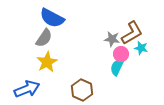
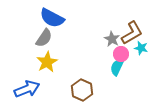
gray star: rotated 21 degrees clockwise
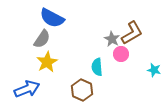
gray semicircle: moved 2 px left, 1 px down
cyan star: moved 13 px right, 22 px down
cyan semicircle: moved 20 px left; rotated 30 degrees counterclockwise
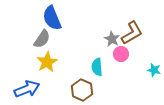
blue semicircle: rotated 40 degrees clockwise
